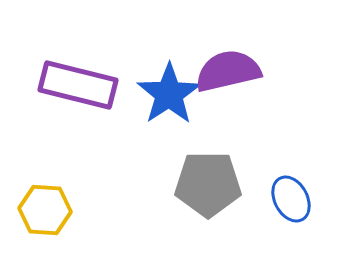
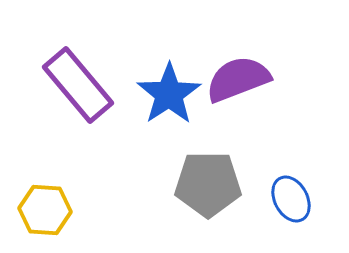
purple semicircle: moved 10 px right, 8 px down; rotated 8 degrees counterclockwise
purple rectangle: rotated 36 degrees clockwise
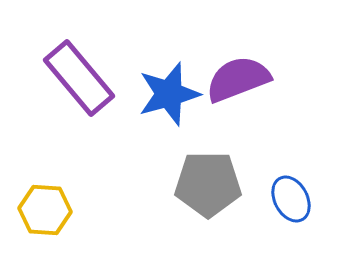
purple rectangle: moved 1 px right, 7 px up
blue star: rotated 18 degrees clockwise
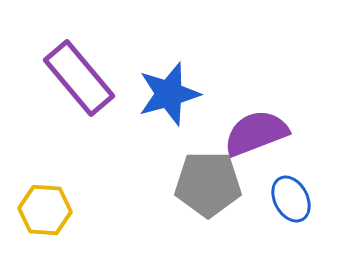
purple semicircle: moved 18 px right, 54 px down
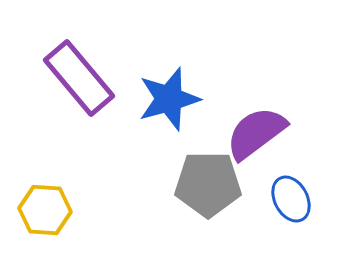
blue star: moved 5 px down
purple semicircle: rotated 16 degrees counterclockwise
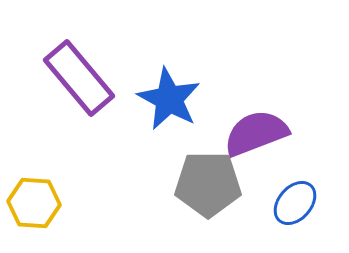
blue star: rotated 28 degrees counterclockwise
purple semicircle: rotated 16 degrees clockwise
blue ellipse: moved 4 px right, 4 px down; rotated 69 degrees clockwise
yellow hexagon: moved 11 px left, 7 px up
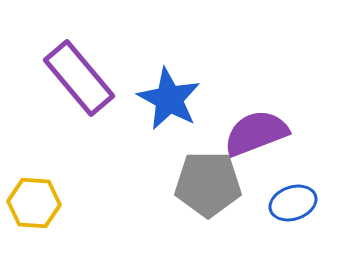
blue ellipse: moved 2 px left; rotated 30 degrees clockwise
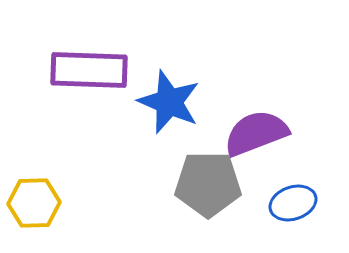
purple rectangle: moved 10 px right, 8 px up; rotated 48 degrees counterclockwise
blue star: moved 3 px down; rotated 6 degrees counterclockwise
yellow hexagon: rotated 6 degrees counterclockwise
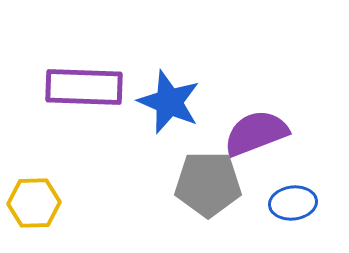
purple rectangle: moved 5 px left, 17 px down
blue ellipse: rotated 12 degrees clockwise
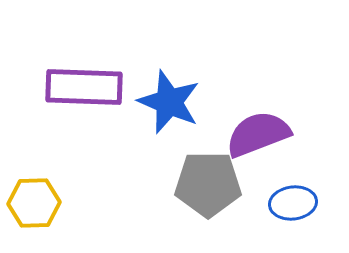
purple semicircle: moved 2 px right, 1 px down
